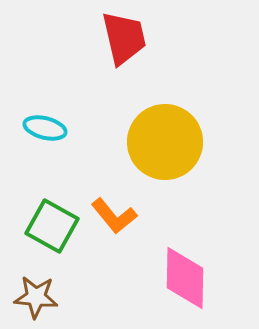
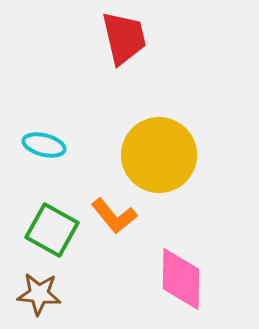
cyan ellipse: moved 1 px left, 17 px down
yellow circle: moved 6 px left, 13 px down
green square: moved 4 px down
pink diamond: moved 4 px left, 1 px down
brown star: moved 3 px right, 3 px up
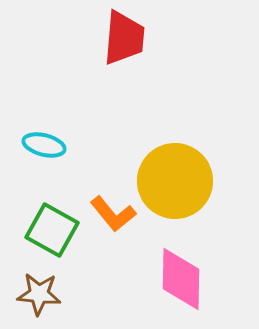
red trapezoid: rotated 18 degrees clockwise
yellow circle: moved 16 px right, 26 px down
orange L-shape: moved 1 px left, 2 px up
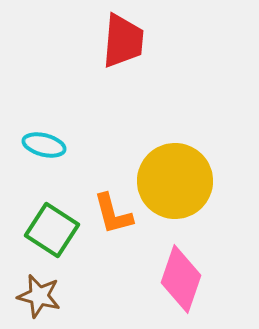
red trapezoid: moved 1 px left, 3 px down
orange L-shape: rotated 24 degrees clockwise
green square: rotated 4 degrees clockwise
pink diamond: rotated 18 degrees clockwise
brown star: moved 2 px down; rotated 9 degrees clockwise
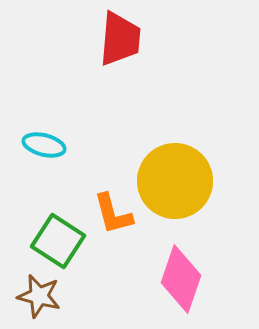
red trapezoid: moved 3 px left, 2 px up
green square: moved 6 px right, 11 px down
